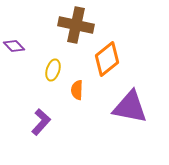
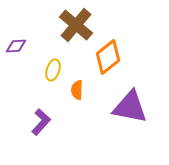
brown cross: rotated 28 degrees clockwise
purple diamond: moved 2 px right; rotated 50 degrees counterclockwise
orange diamond: moved 1 px right, 2 px up
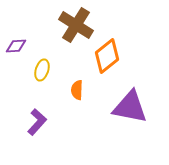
brown cross: rotated 8 degrees counterclockwise
orange diamond: moved 1 px left, 1 px up
yellow ellipse: moved 11 px left
purple L-shape: moved 4 px left
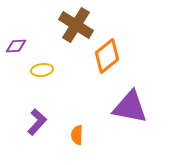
yellow ellipse: rotated 65 degrees clockwise
orange semicircle: moved 45 px down
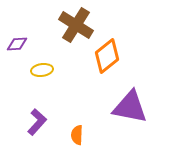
purple diamond: moved 1 px right, 2 px up
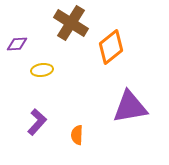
brown cross: moved 5 px left, 2 px up
orange diamond: moved 4 px right, 9 px up
purple triangle: rotated 21 degrees counterclockwise
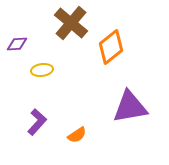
brown cross: rotated 8 degrees clockwise
orange semicircle: rotated 126 degrees counterclockwise
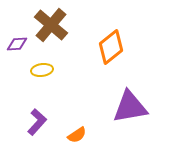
brown cross: moved 20 px left, 2 px down
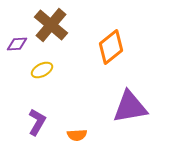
yellow ellipse: rotated 20 degrees counterclockwise
purple L-shape: rotated 12 degrees counterclockwise
orange semicircle: rotated 30 degrees clockwise
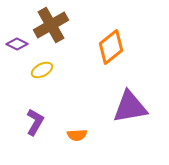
brown cross: rotated 20 degrees clockwise
purple diamond: rotated 30 degrees clockwise
purple L-shape: moved 2 px left
